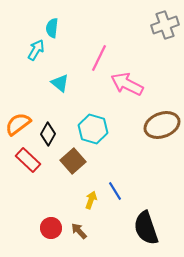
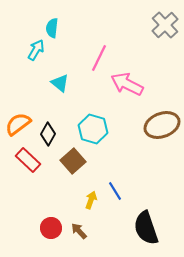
gray cross: rotated 24 degrees counterclockwise
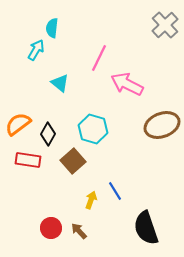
red rectangle: rotated 35 degrees counterclockwise
